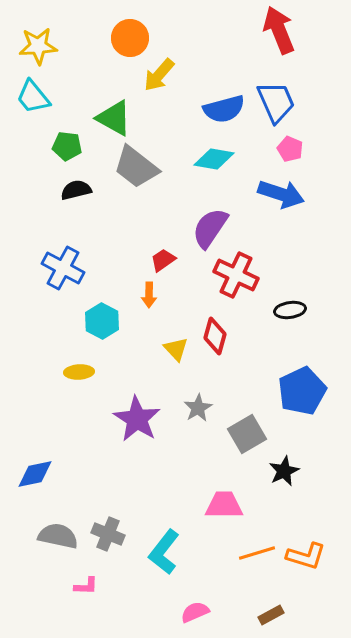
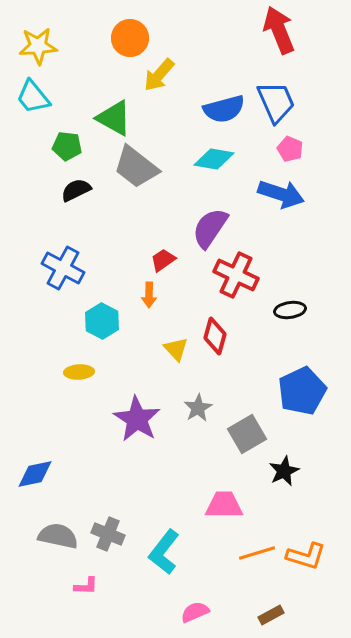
black semicircle: rotated 12 degrees counterclockwise
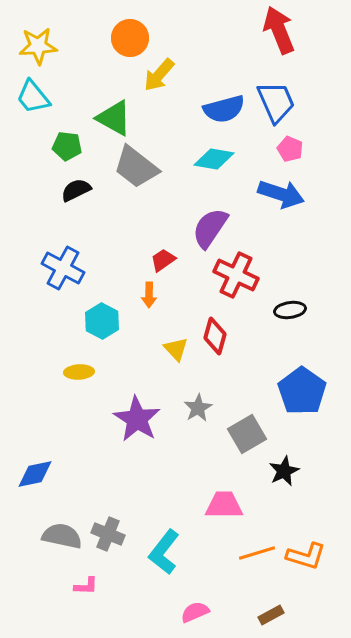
blue pentagon: rotated 12 degrees counterclockwise
gray semicircle: moved 4 px right
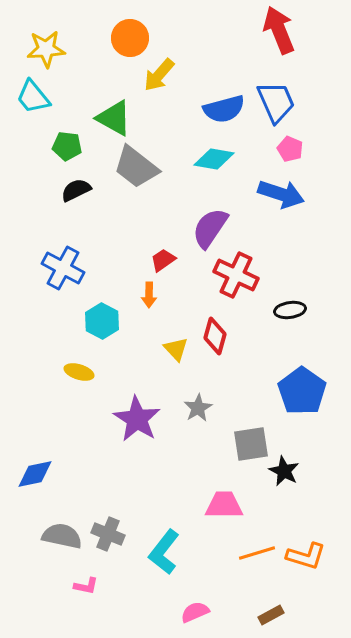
yellow star: moved 8 px right, 3 px down
yellow ellipse: rotated 20 degrees clockwise
gray square: moved 4 px right, 10 px down; rotated 21 degrees clockwise
black star: rotated 20 degrees counterclockwise
pink L-shape: rotated 10 degrees clockwise
